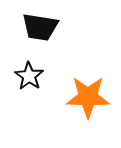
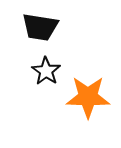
black star: moved 17 px right, 5 px up
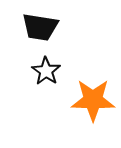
orange star: moved 5 px right, 3 px down
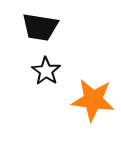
orange star: rotated 6 degrees clockwise
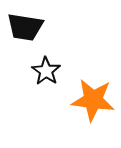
black trapezoid: moved 15 px left
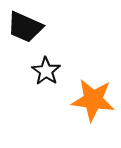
black trapezoid: rotated 15 degrees clockwise
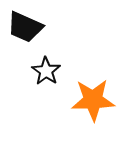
orange star: rotated 9 degrees counterclockwise
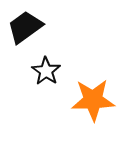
black trapezoid: rotated 120 degrees clockwise
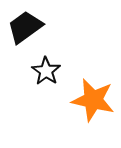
orange star: rotated 15 degrees clockwise
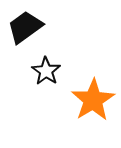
orange star: rotated 27 degrees clockwise
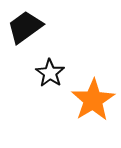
black star: moved 4 px right, 2 px down
